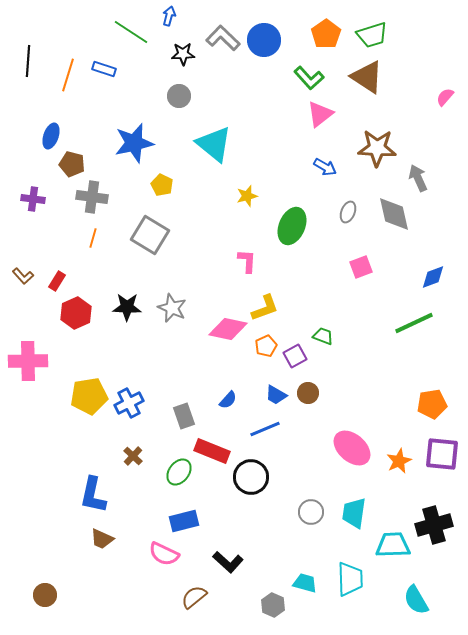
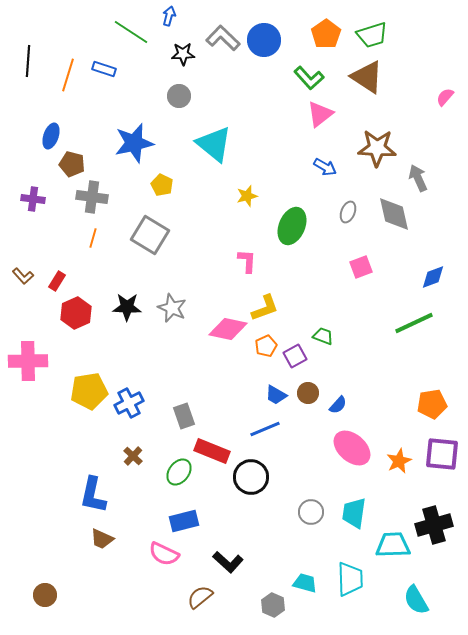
yellow pentagon at (89, 396): moved 5 px up
blue semicircle at (228, 400): moved 110 px right, 5 px down
brown semicircle at (194, 597): moved 6 px right
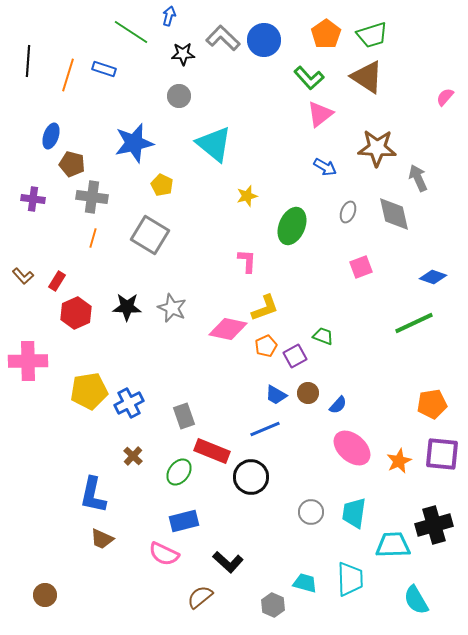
blue diamond at (433, 277): rotated 40 degrees clockwise
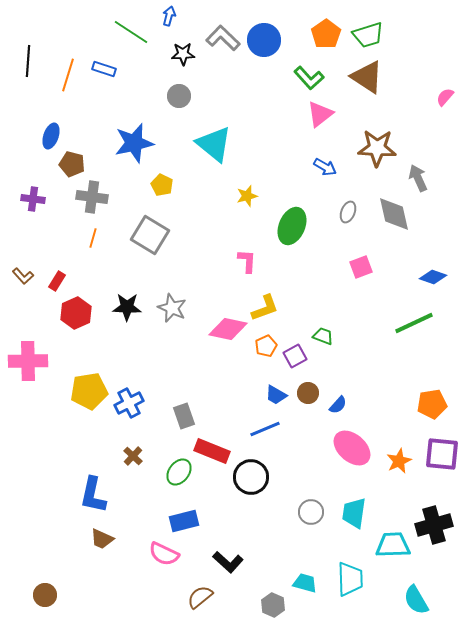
green trapezoid at (372, 35): moved 4 px left
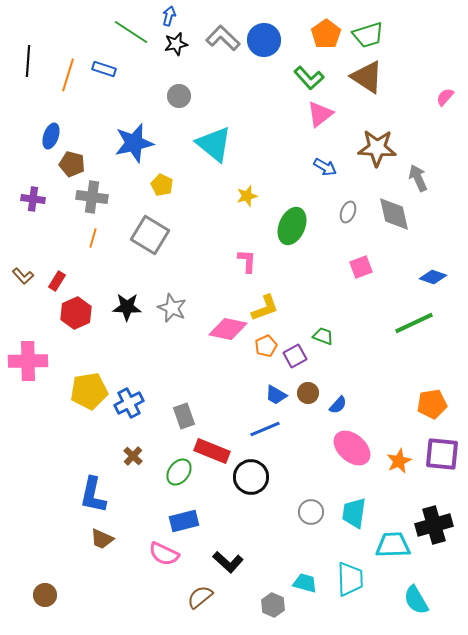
black star at (183, 54): moved 7 px left, 10 px up; rotated 10 degrees counterclockwise
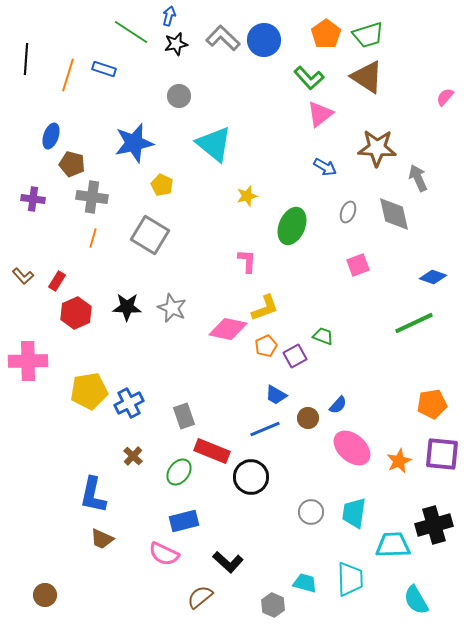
black line at (28, 61): moved 2 px left, 2 px up
pink square at (361, 267): moved 3 px left, 2 px up
brown circle at (308, 393): moved 25 px down
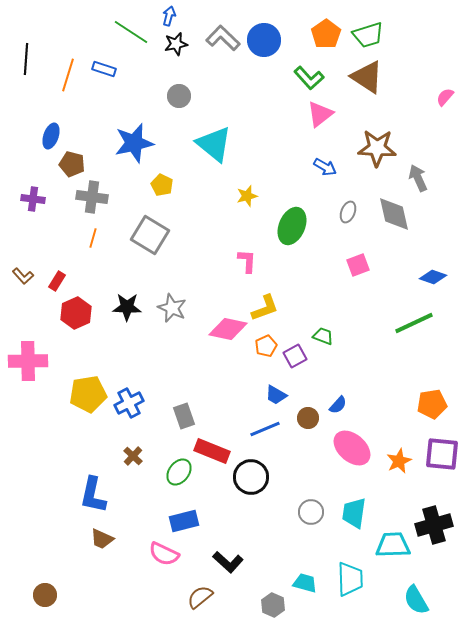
yellow pentagon at (89, 391): moved 1 px left, 3 px down
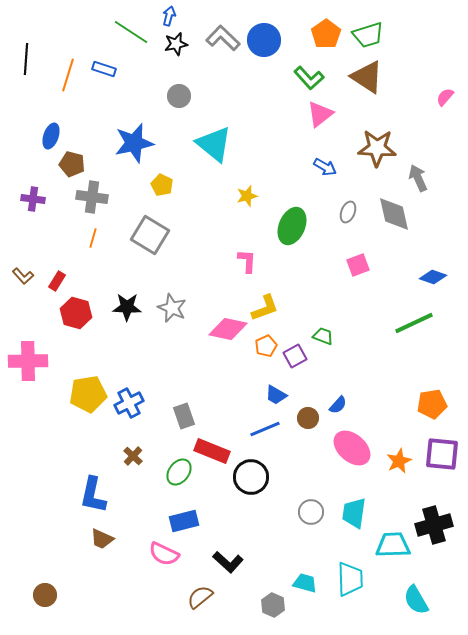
red hexagon at (76, 313): rotated 20 degrees counterclockwise
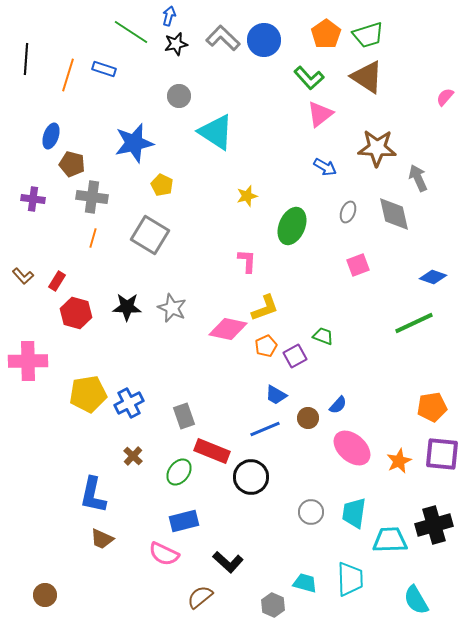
cyan triangle at (214, 144): moved 2 px right, 12 px up; rotated 6 degrees counterclockwise
orange pentagon at (432, 404): moved 3 px down
cyan trapezoid at (393, 545): moved 3 px left, 5 px up
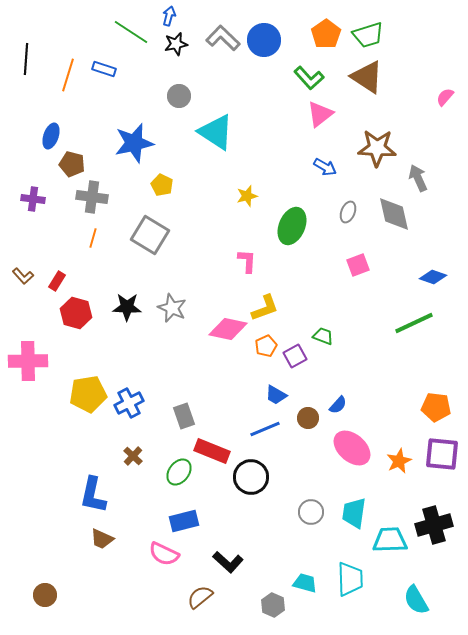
orange pentagon at (432, 407): moved 4 px right; rotated 16 degrees clockwise
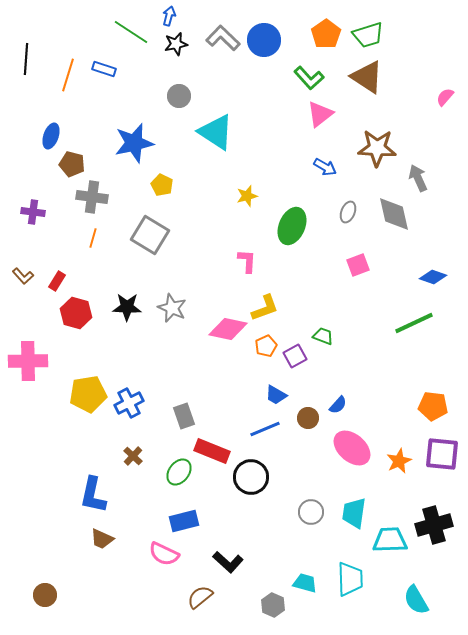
purple cross at (33, 199): moved 13 px down
orange pentagon at (436, 407): moved 3 px left, 1 px up
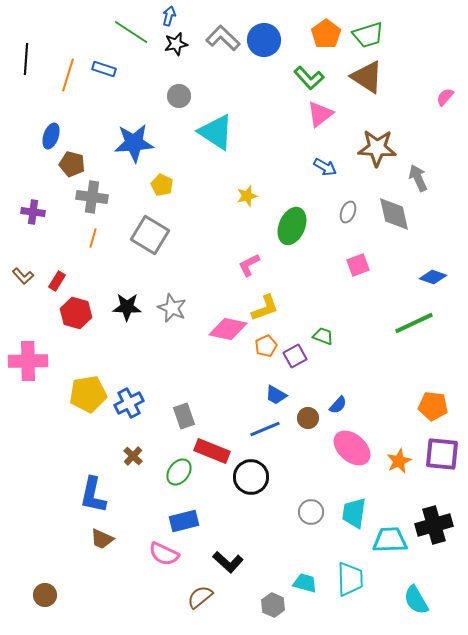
blue star at (134, 143): rotated 9 degrees clockwise
pink L-shape at (247, 261): moved 2 px right, 4 px down; rotated 120 degrees counterclockwise
